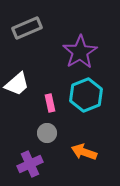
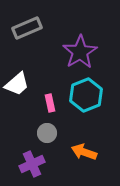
purple cross: moved 2 px right
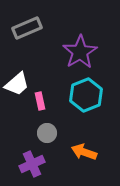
pink rectangle: moved 10 px left, 2 px up
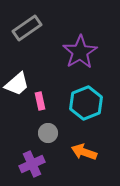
gray rectangle: rotated 12 degrees counterclockwise
cyan hexagon: moved 8 px down
gray circle: moved 1 px right
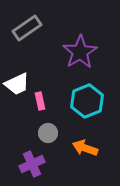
white trapezoid: rotated 16 degrees clockwise
cyan hexagon: moved 1 px right, 2 px up
orange arrow: moved 1 px right, 4 px up
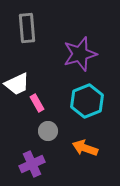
gray rectangle: rotated 60 degrees counterclockwise
purple star: moved 2 px down; rotated 16 degrees clockwise
pink rectangle: moved 3 px left, 2 px down; rotated 18 degrees counterclockwise
gray circle: moved 2 px up
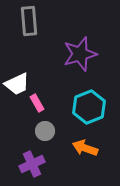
gray rectangle: moved 2 px right, 7 px up
cyan hexagon: moved 2 px right, 6 px down
gray circle: moved 3 px left
